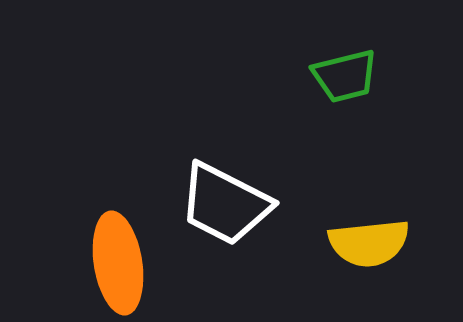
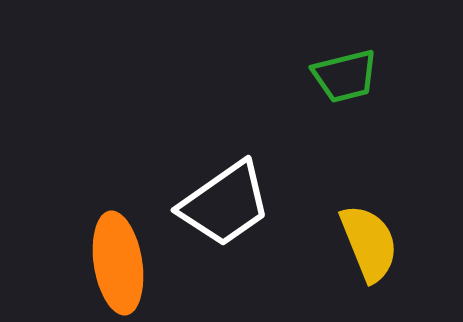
white trapezoid: rotated 62 degrees counterclockwise
yellow semicircle: rotated 106 degrees counterclockwise
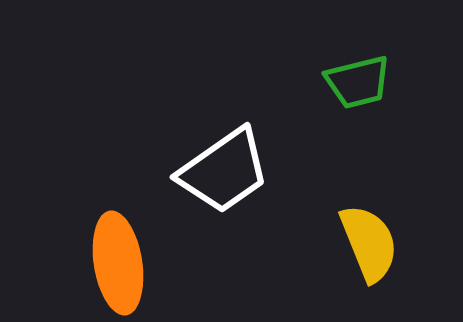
green trapezoid: moved 13 px right, 6 px down
white trapezoid: moved 1 px left, 33 px up
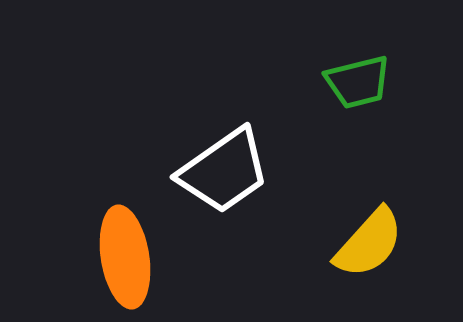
yellow semicircle: rotated 64 degrees clockwise
orange ellipse: moved 7 px right, 6 px up
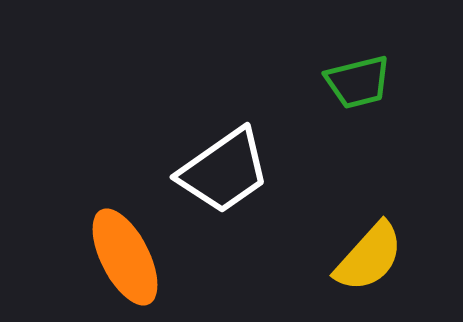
yellow semicircle: moved 14 px down
orange ellipse: rotated 18 degrees counterclockwise
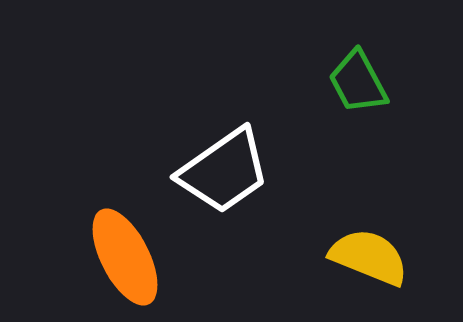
green trapezoid: rotated 76 degrees clockwise
yellow semicircle: rotated 110 degrees counterclockwise
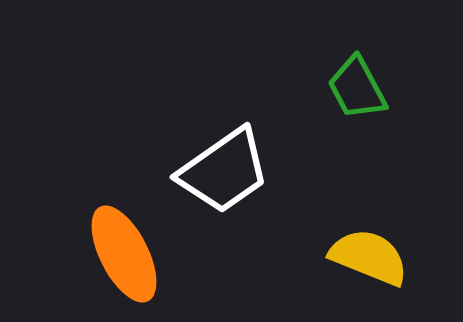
green trapezoid: moved 1 px left, 6 px down
orange ellipse: moved 1 px left, 3 px up
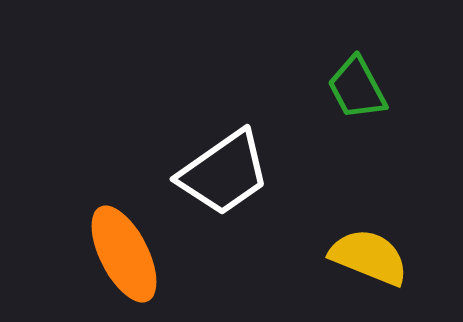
white trapezoid: moved 2 px down
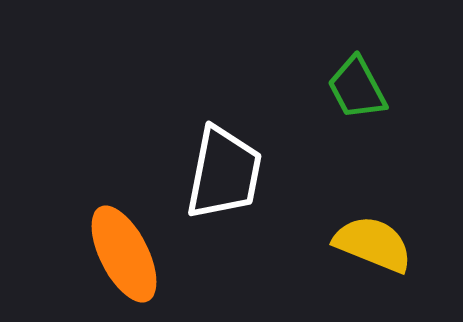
white trapezoid: rotated 44 degrees counterclockwise
yellow semicircle: moved 4 px right, 13 px up
